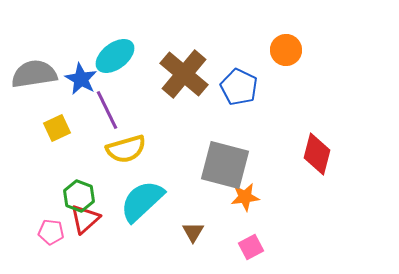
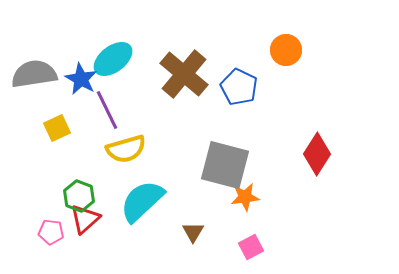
cyan ellipse: moved 2 px left, 3 px down
red diamond: rotated 18 degrees clockwise
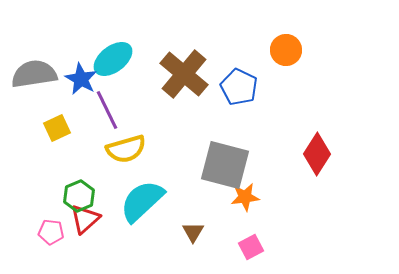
green hexagon: rotated 16 degrees clockwise
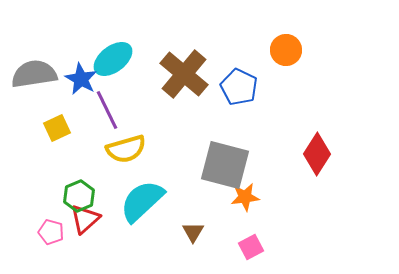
pink pentagon: rotated 10 degrees clockwise
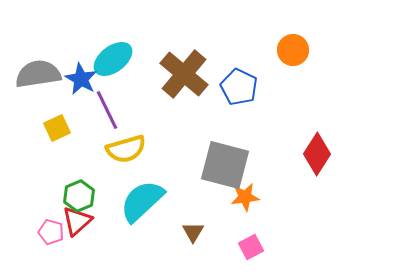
orange circle: moved 7 px right
gray semicircle: moved 4 px right
red triangle: moved 8 px left, 2 px down
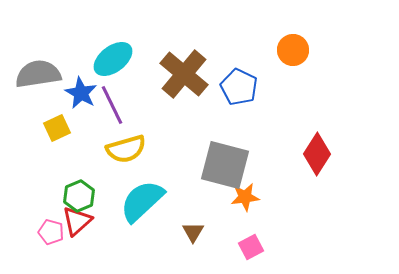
blue star: moved 14 px down
purple line: moved 5 px right, 5 px up
